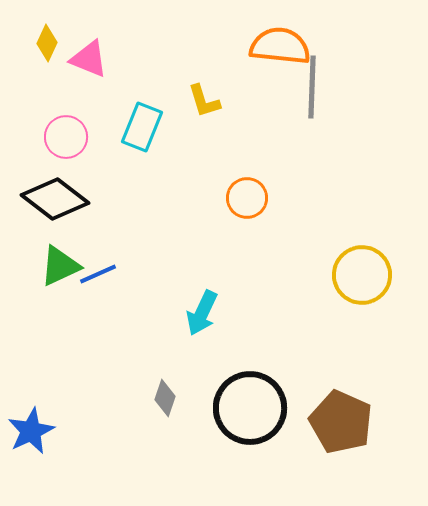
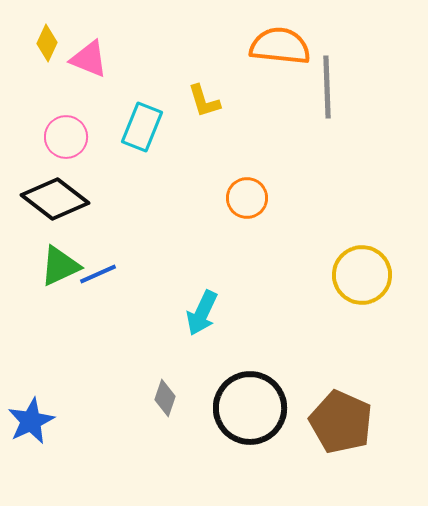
gray line: moved 15 px right; rotated 4 degrees counterclockwise
blue star: moved 10 px up
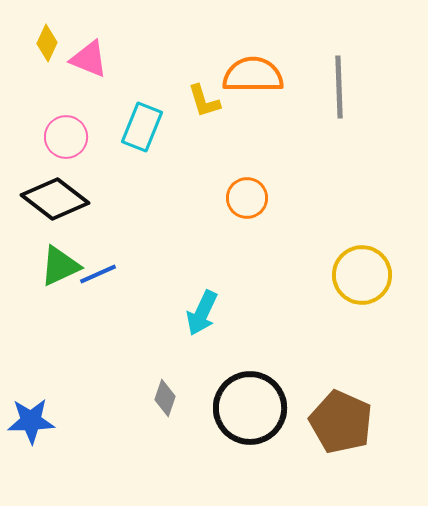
orange semicircle: moved 27 px left, 29 px down; rotated 6 degrees counterclockwise
gray line: moved 12 px right
blue star: rotated 24 degrees clockwise
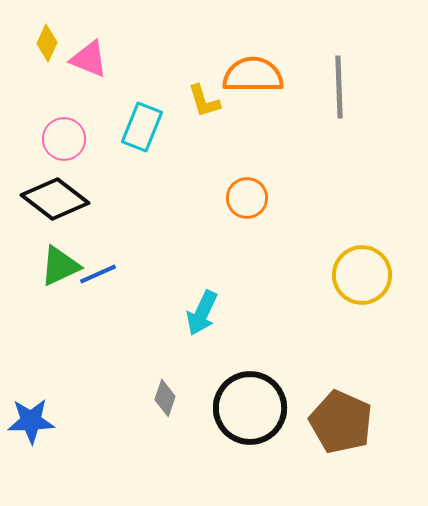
pink circle: moved 2 px left, 2 px down
